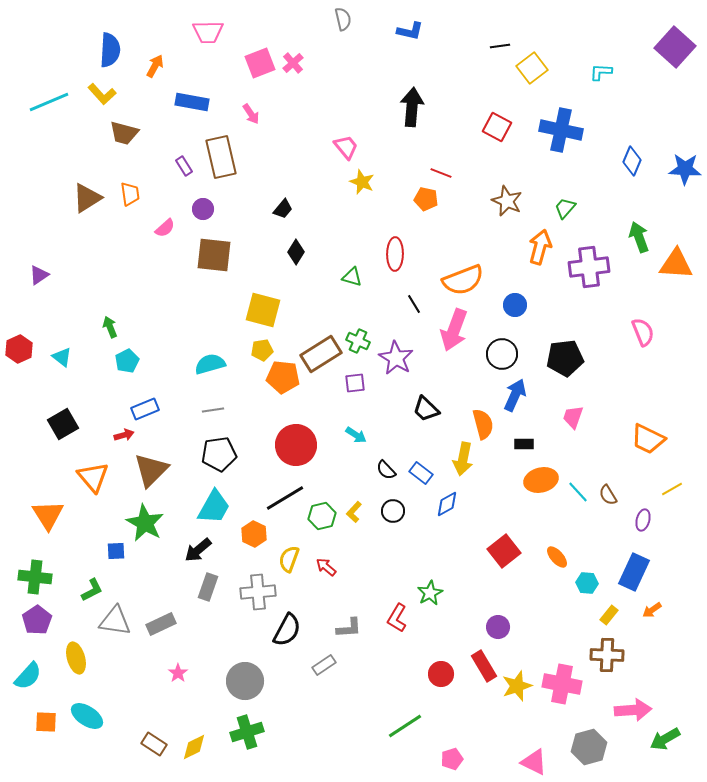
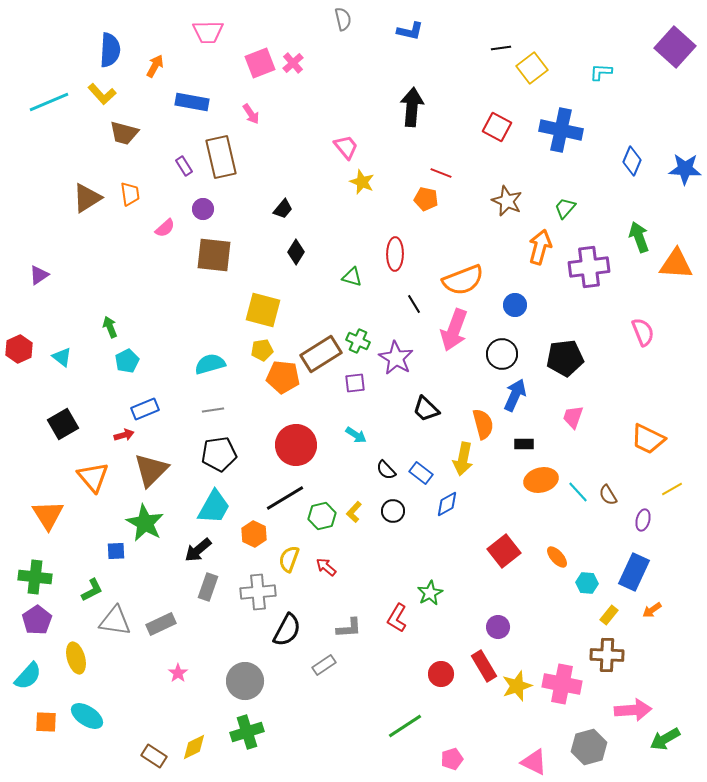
black line at (500, 46): moved 1 px right, 2 px down
brown rectangle at (154, 744): moved 12 px down
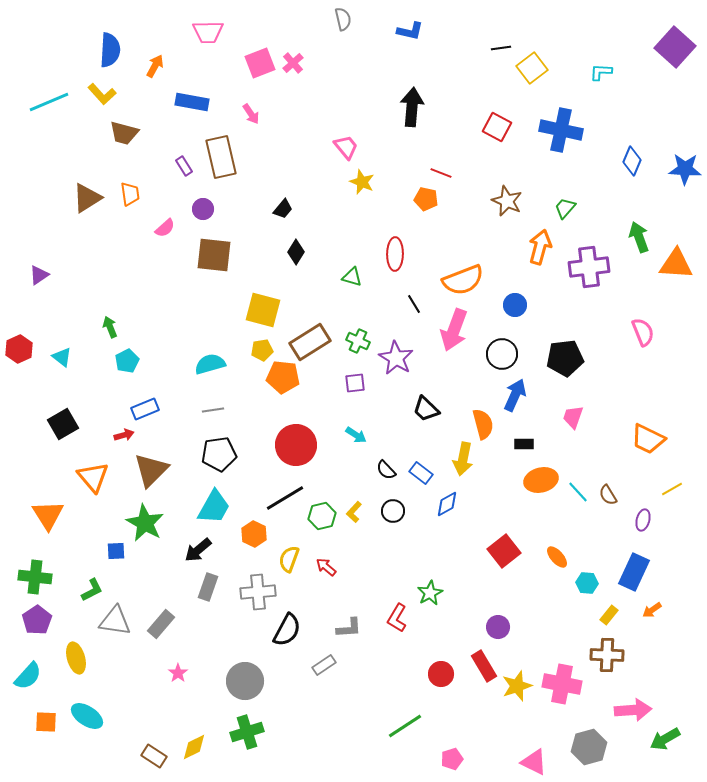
brown rectangle at (321, 354): moved 11 px left, 12 px up
gray rectangle at (161, 624): rotated 24 degrees counterclockwise
